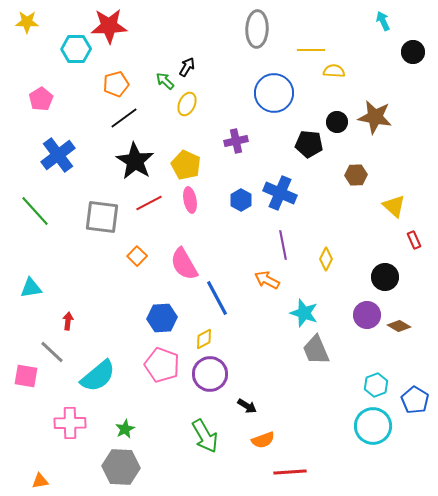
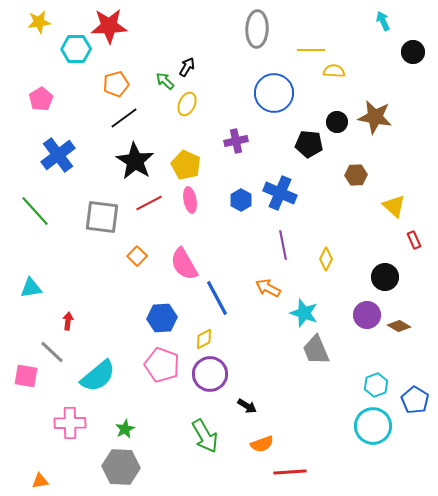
yellow star at (27, 22): moved 12 px right; rotated 10 degrees counterclockwise
orange arrow at (267, 280): moved 1 px right, 8 px down
orange semicircle at (263, 440): moved 1 px left, 4 px down
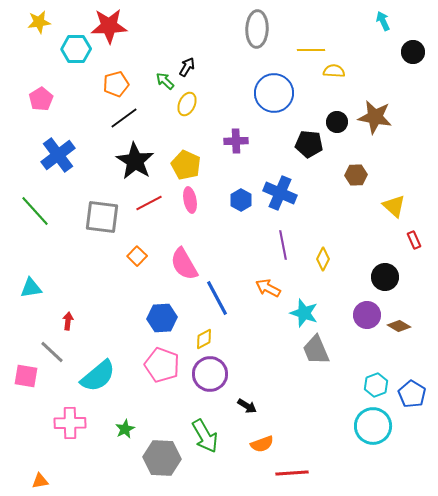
purple cross at (236, 141): rotated 10 degrees clockwise
yellow diamond at (326, 259): moved 3 px left
blue pentagon at (415, 400): moved 3 px left, 6 px up
gray hexagon at (121, 467): moved 41 px right, 9 px up
red line at (290, 472): moved 2 px right, 1 px down
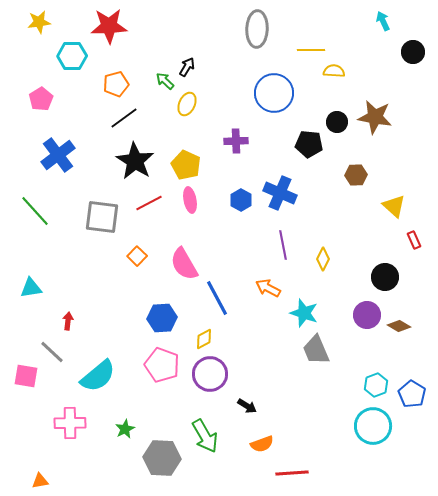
cyan hexagon at (76, 49): moved 4 px left, 7 px down
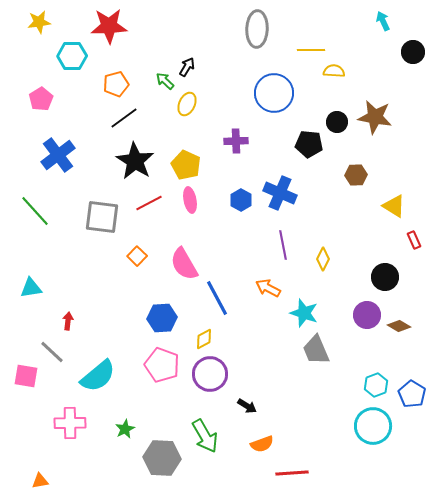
yellow triangle at (394, 206): rotated 10 degrees counterclockwise
